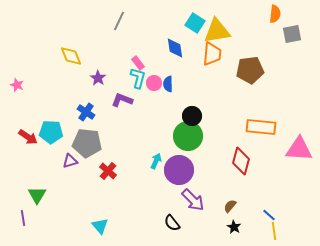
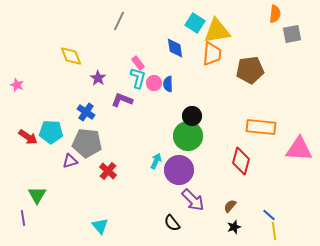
black star: rotated 24 degrees clockwise
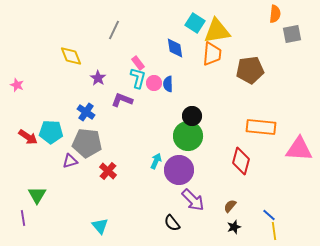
gray line: moved 5 px left, 9 px down
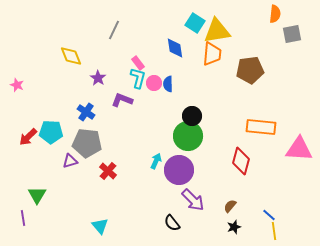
red arrow: rotated 102 degrees clockwise
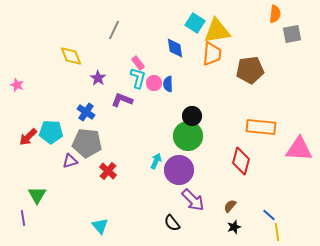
yellow line: moved 3 px right, 1 px down
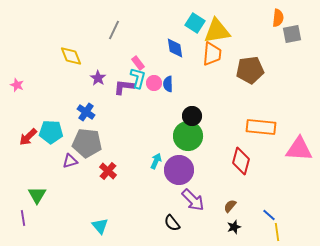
orange semicircle: moved 3 px right, 4 px down
purple L-shape: moved 2 px right, 13 px up; rotated 15 degrees counterclockwise
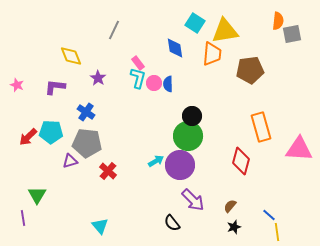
orange semicircle: moved 3 px down
yellow triangle: moved 8 px right
purple L-shape: moved 69 px left
orange rectangle: rotated 68 degrees clockwise
cyan arrow: rotated 35 degrees clockwise
purple circle: moved 1 px right, 5 px up
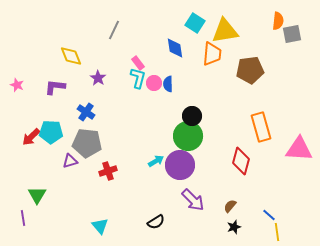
red arrow: moved 3 px right
red cross: rotated 30 degrees clockwise
black semicircle: moved 16 px left, 1 px up; rotated 84 degrees counterclockwise
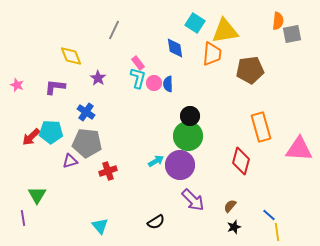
black circle: moved 2 px left
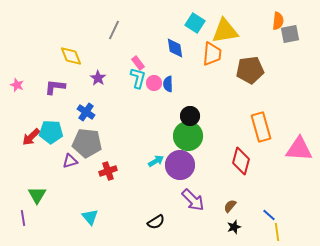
gray square: moved 2 px left
cyan triangle: moved 10 px left, 9 px up
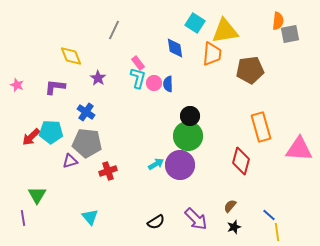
cyan arrow: moved 3 px down
purple arrow: moved 3 px right, 19 px down
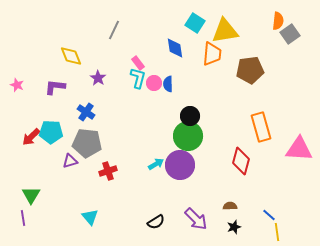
gray square: rotated 24 degrees counterclockwise
green triangle: moved 6 px left
brown semicircle: rotated 48 degrees clockwise
